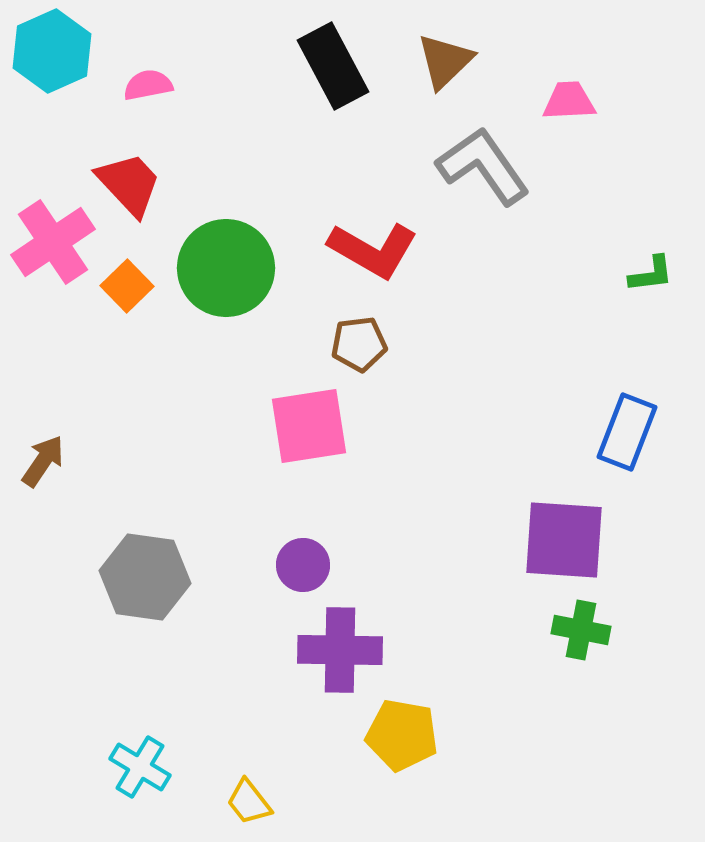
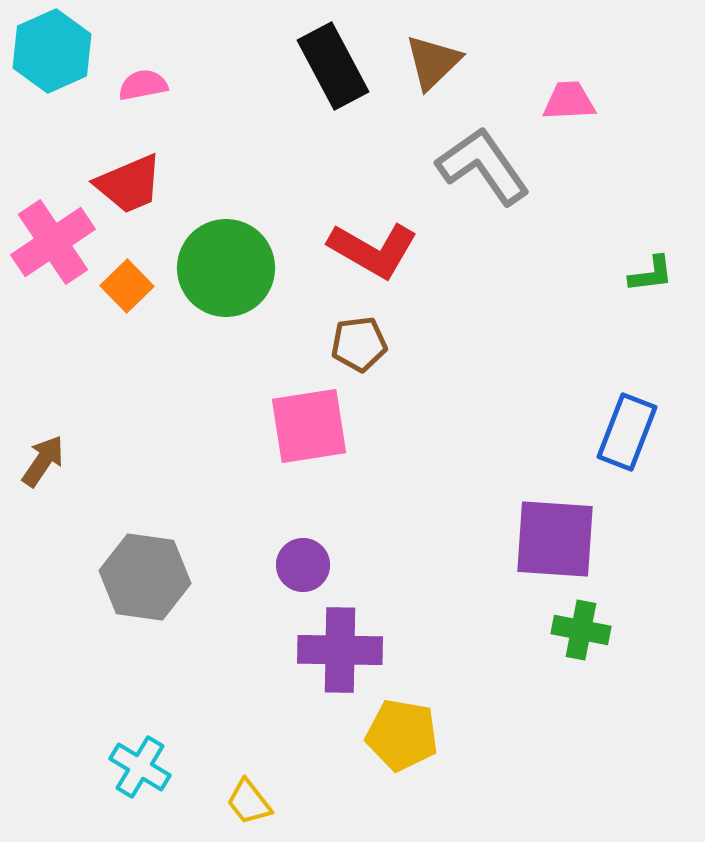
brown triangle: moved 12 px left, 1 px down
pink semicircle: moved 5 px left
red trapezoid: rotated 110 degrees clockwise
purple square: moved 9 px left, 1 px up
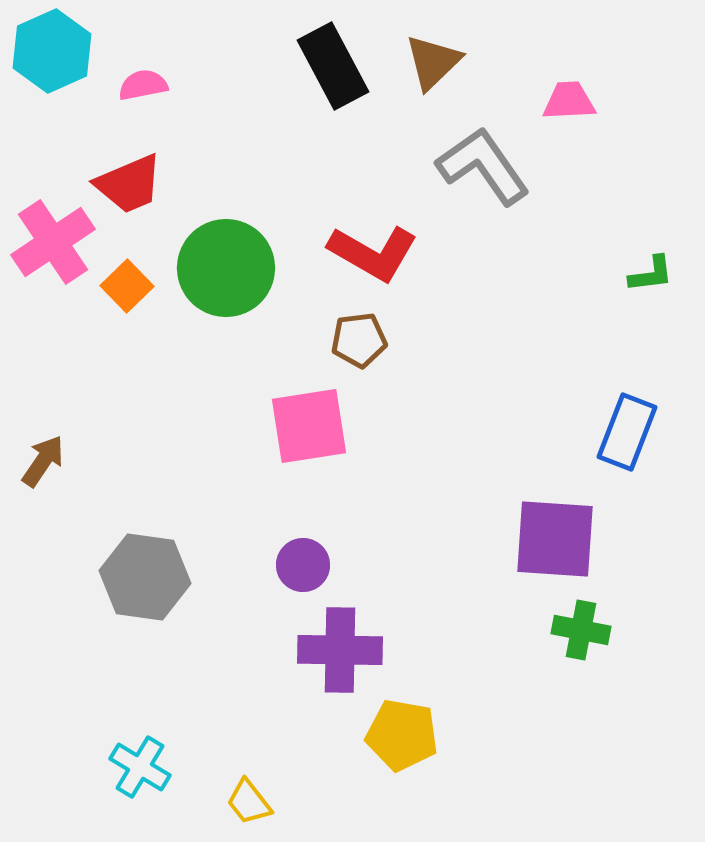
red L-shape: moved 3 px down
brown pentagon: moved 4 px up
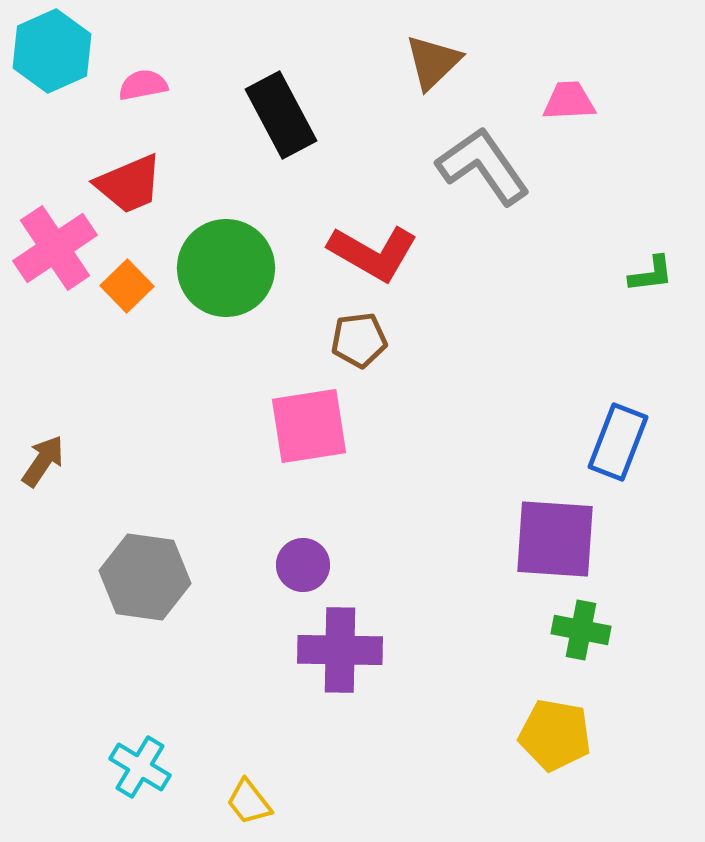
black rectangle: moved 52 px left, 49 px down
pink cross: moved 2 px right, 6 px down
blue rectangle: moved 9 px left, 10 px down
yellow pentagon: moved 153 px right
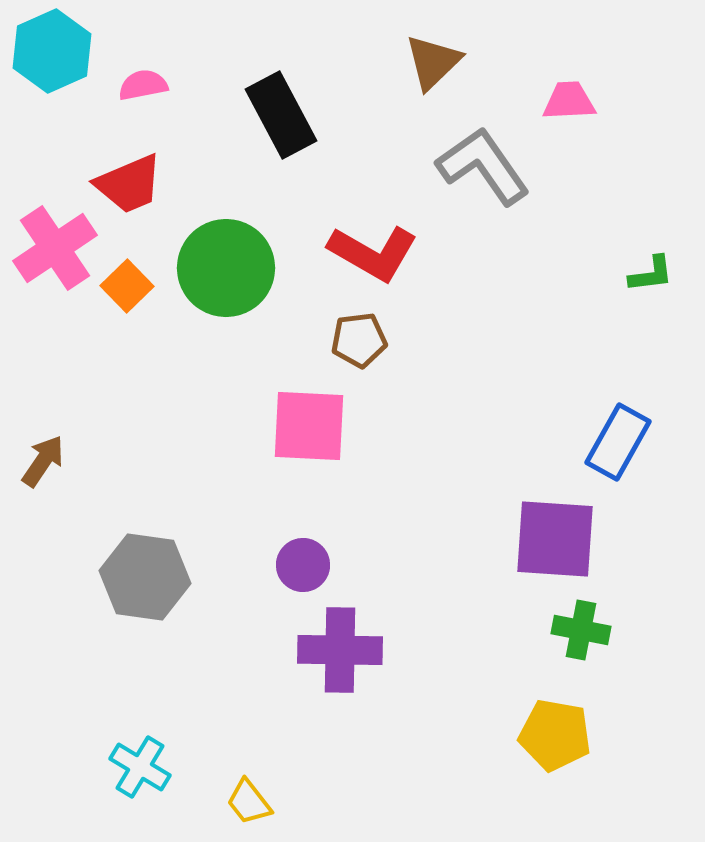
pink square: rotated 12 degrees clockwise
blue rectangle: rotated 8 degrees clockwise
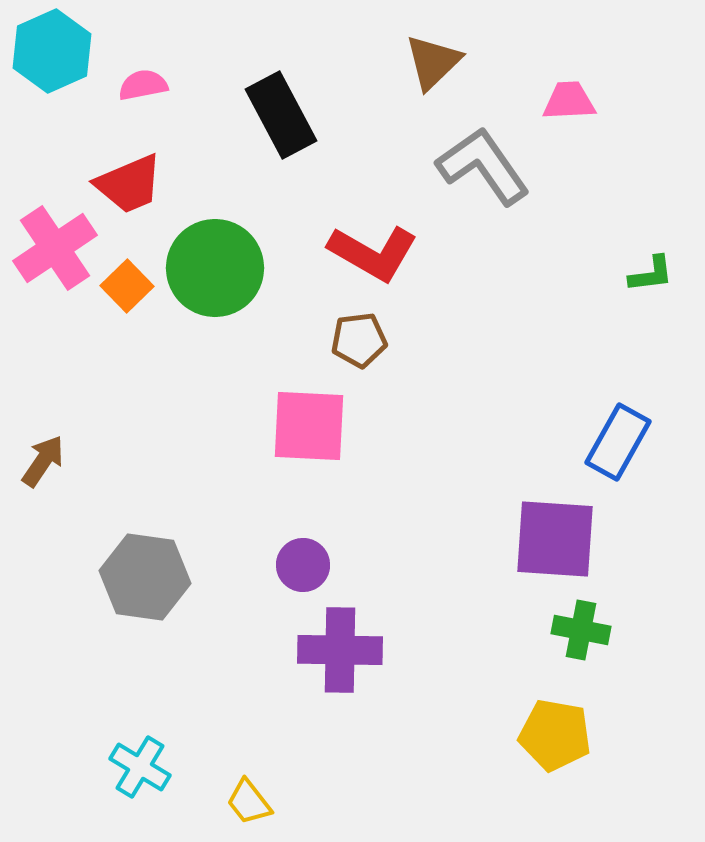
green circle: moved 11 px left
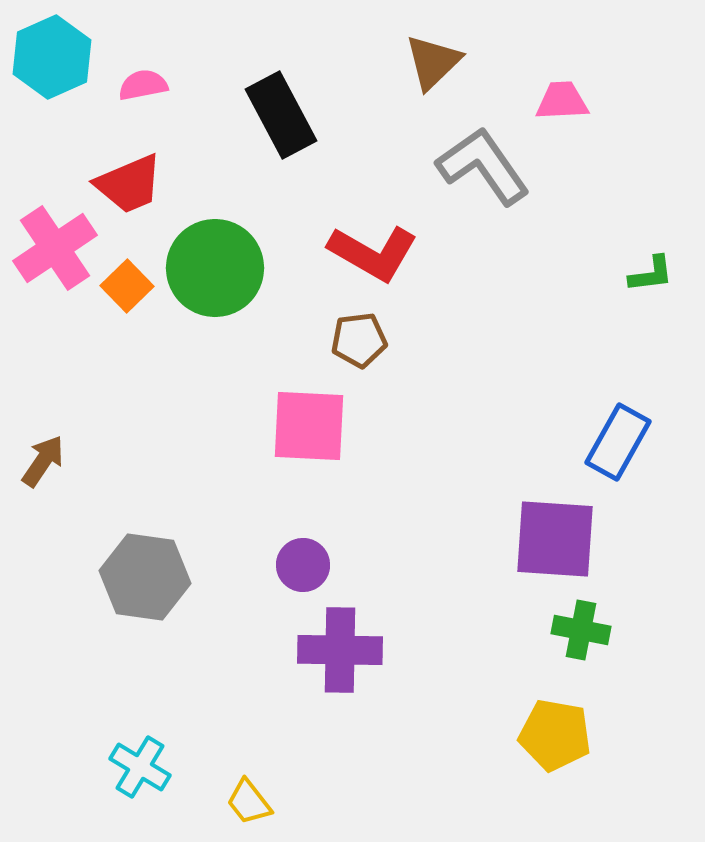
cyan hexagon: moved 6 px down
pink trapezoid: moved 7 px left
